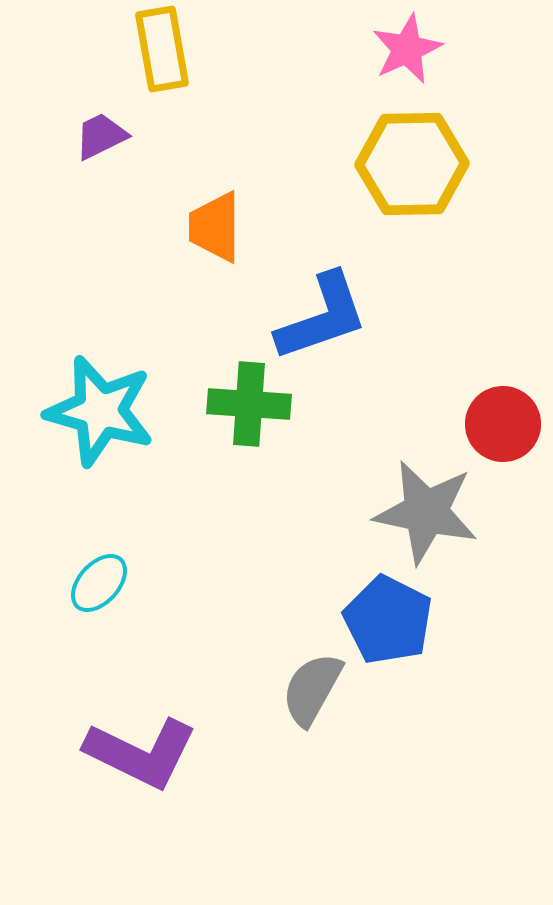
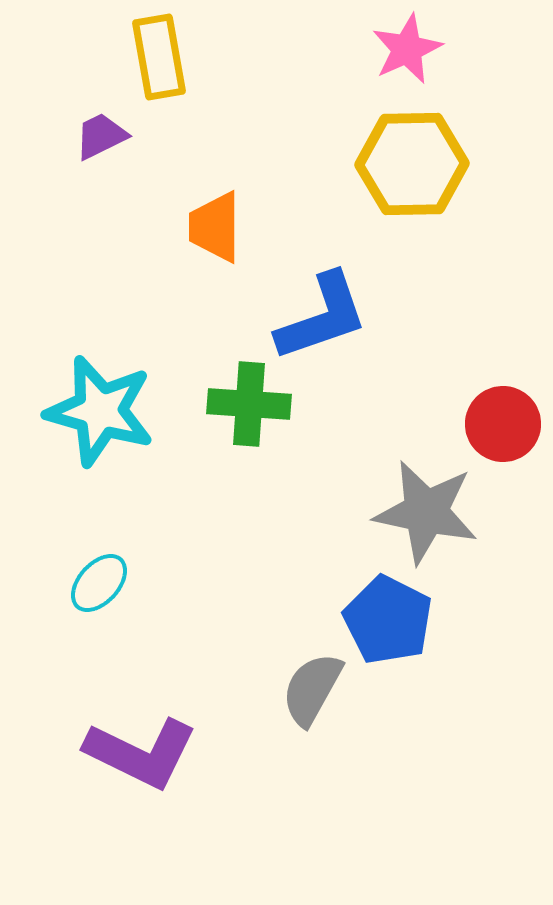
yellow rectangle: moved 3 px left, 8 px down
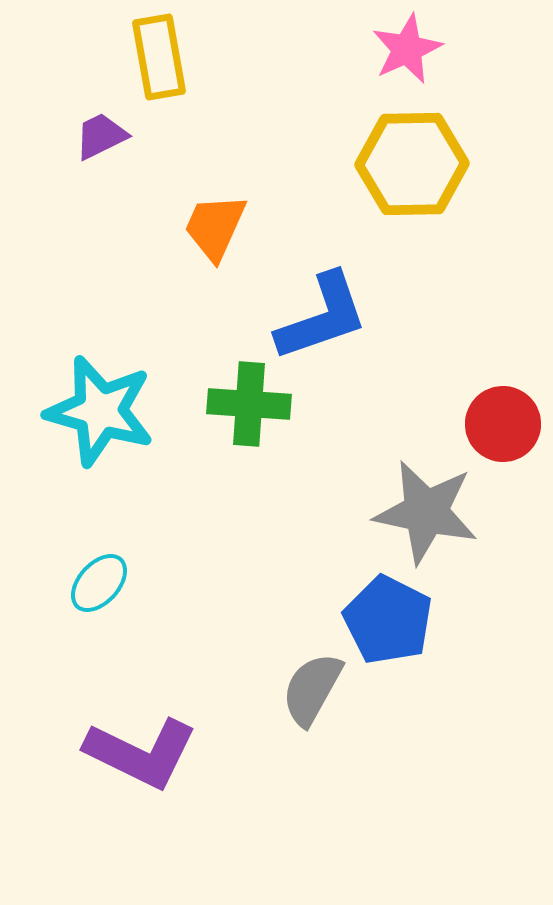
orange trapezoid: rotated 24 degrees clockwise
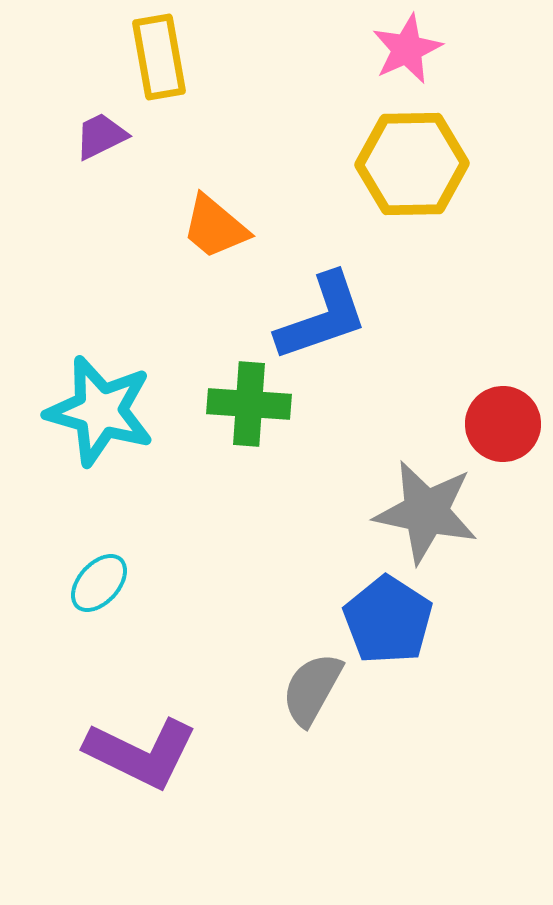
orange trapezoid: rotated 74 degrees counterclockwise
blue pentagon: rotated 6 degrees clockwise
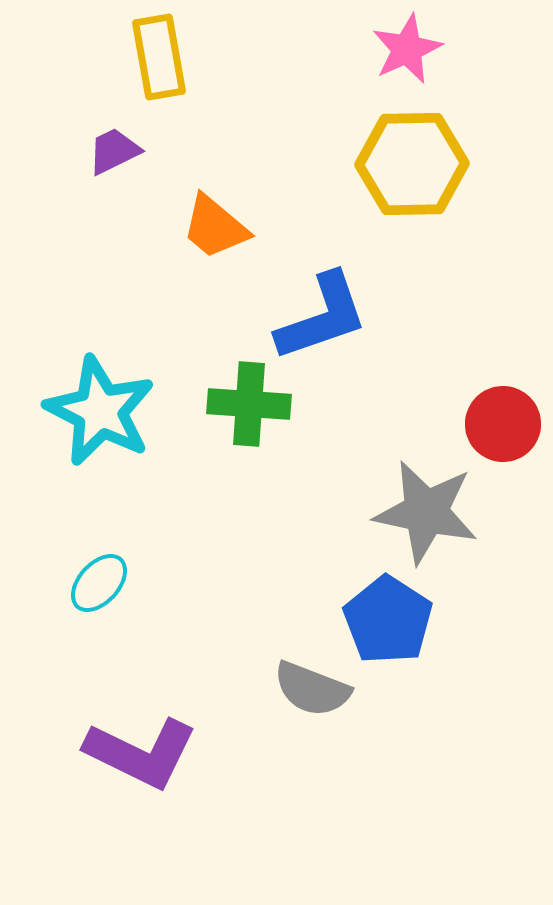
purple trapezoid: moved 13 px right, 15 px down
cyan star: rotated 11 degrees clockwise
gray semicircle: rotated 98 degrees counterclockwise
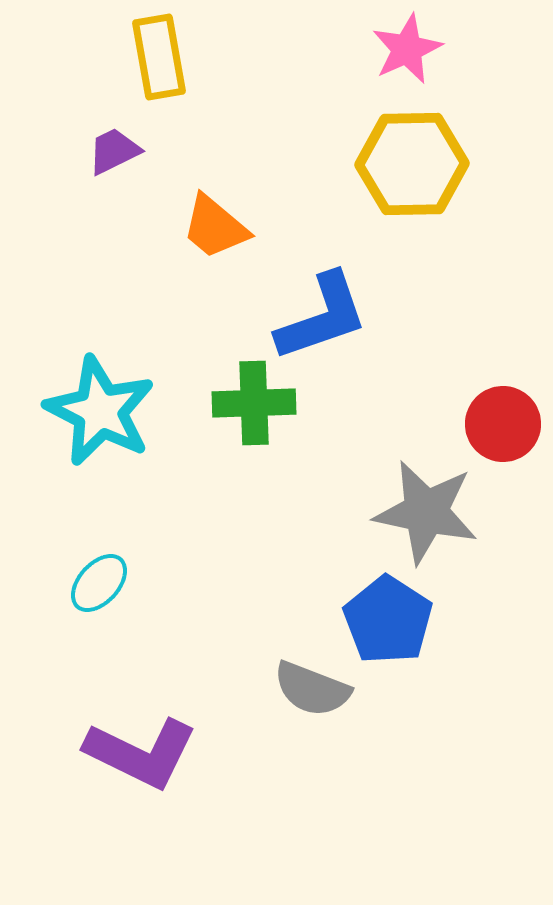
green cross: moved 5 px right, 1 px up; rotated 6 degrees counterclockwise
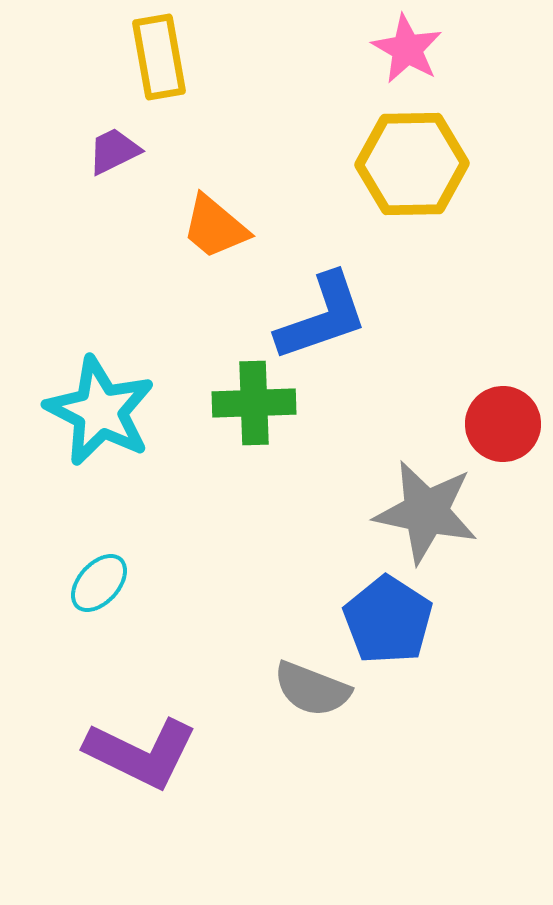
pink star: rotated 18 degrees counterclockwise
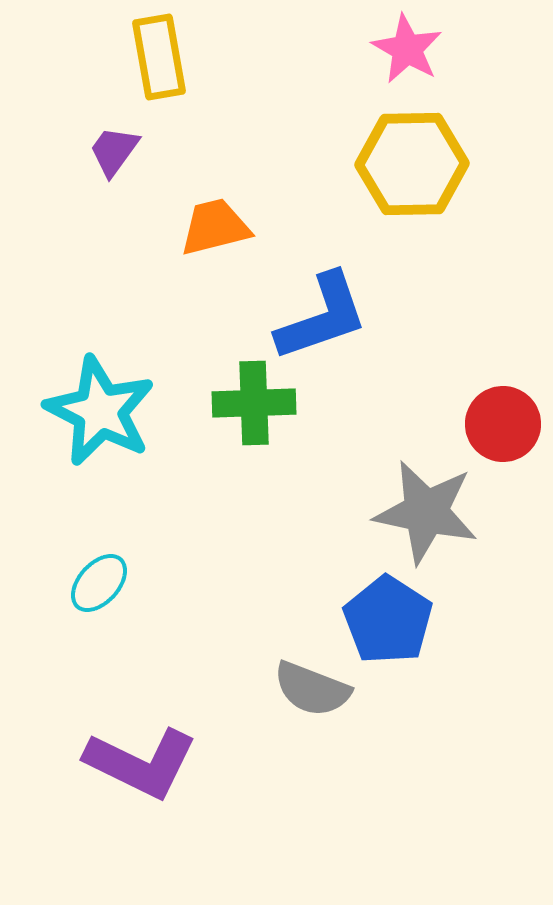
purple trapezoid: rotated 28 degrees counterclockwise
orange trapezoid: rotated 126 degrees clockwise
purple L-shape: moved 10 px down
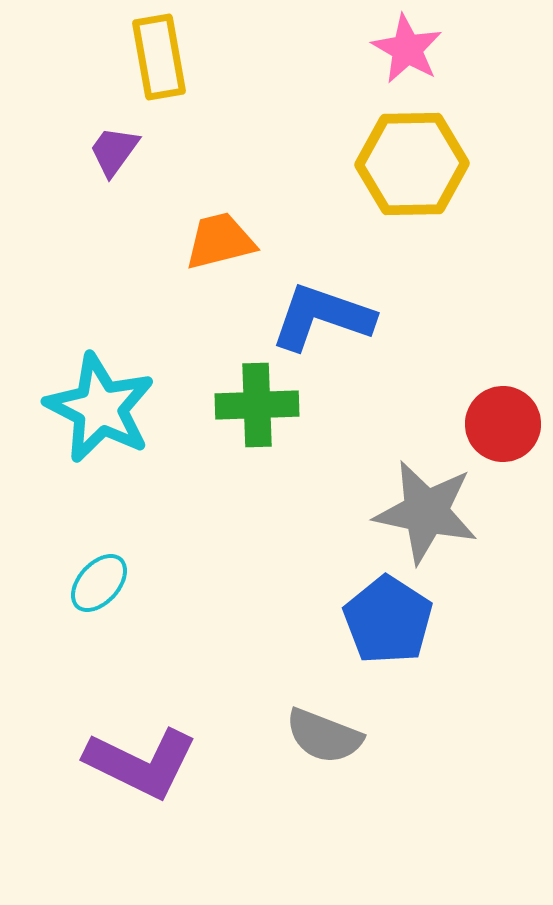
orange trapezoid: moved 5 px right, 14 px down
blue L-shape: rotated 142 degrees counterclockwise
green cross: moved 3 px right, 2 px down
cyan star: moved 3 px up
gray semicircle: moved 12 px right, 47 px down
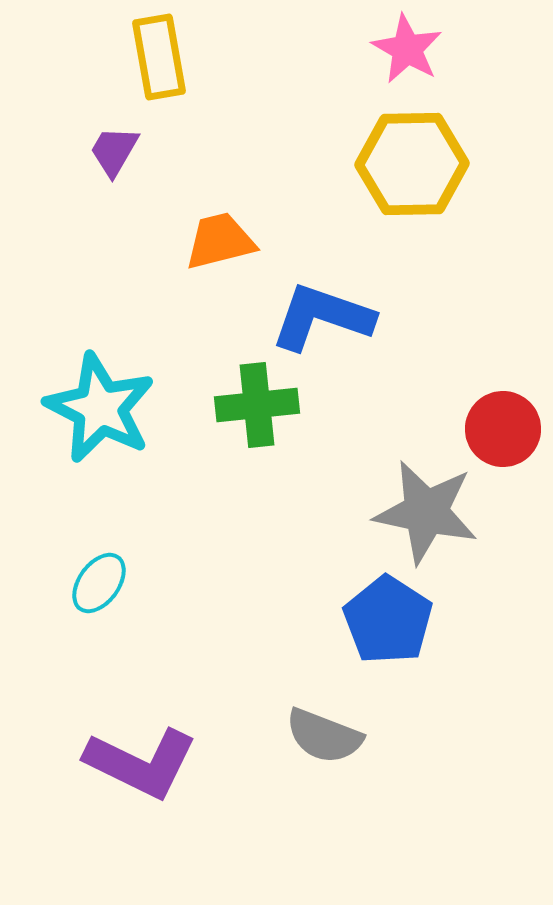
purple trapezoid: rotated 6 degrees counterclockwise
green cross: rotated 4 degrees counterclockwise
red circle: moved 5 px down
cyan ellipse: rotated 6 degrees counterclockwise
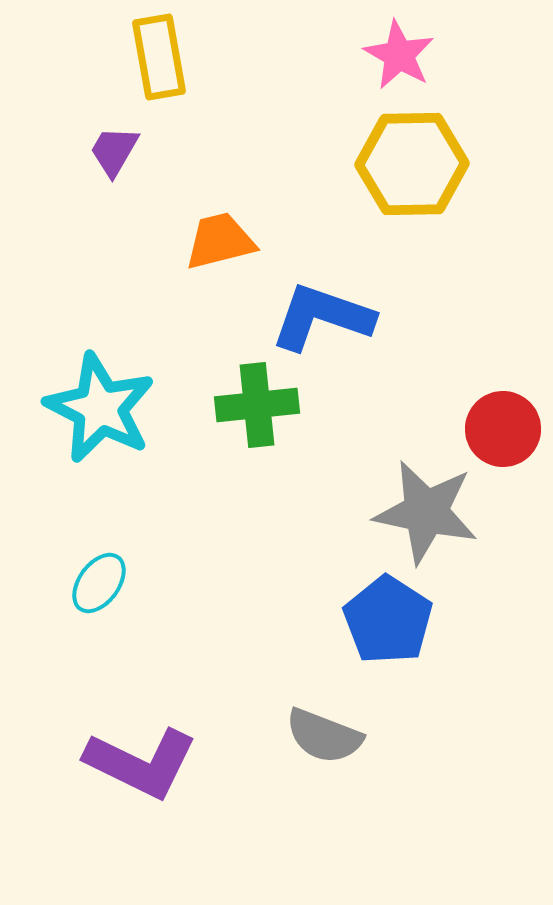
pink star: moved 8 px left, 6 px down
